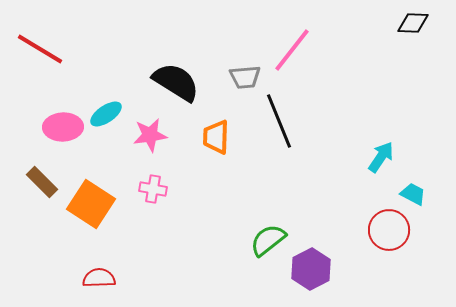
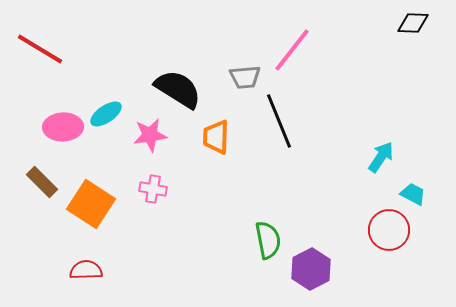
black semicircle: moved 2 px right, 7 px down
green semicircle: rotated 117 degrees clockwise
red semicircle: moved 13 px left, 8 px up
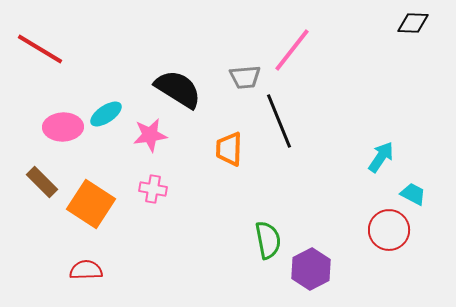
orange trapezoid: moved 13 px right, 12 px down
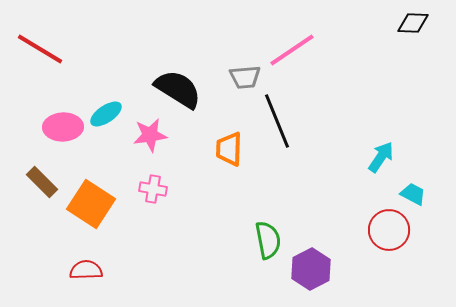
pink line: rotated 18 degrees clockwise
black line: moved 2 px left
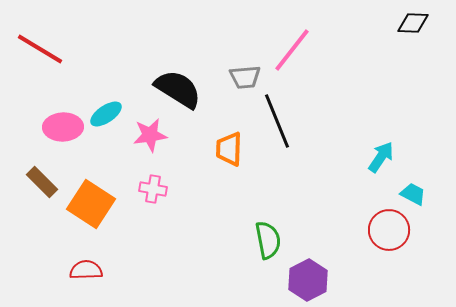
pink line: rotated 18 degrees counterclockwise
purple hexagon: moved 3 px left, 11 px down
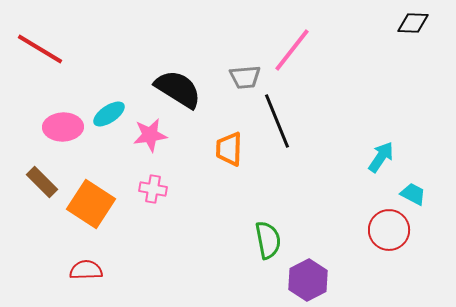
cyan ellipse: moved 3 px right
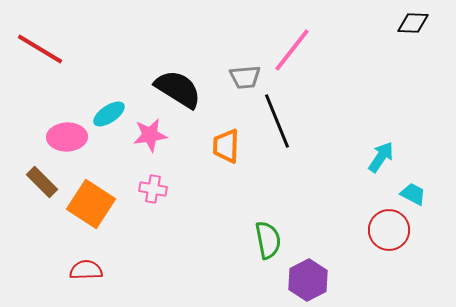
pink ellipse: moved 4 px right, 10 px down
orange trapezoid: moved 3 px left, 3 px up
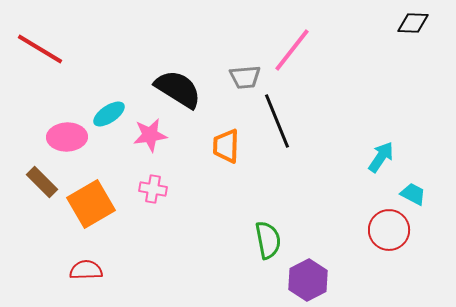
orange square: rotated 27 degrees clockwise
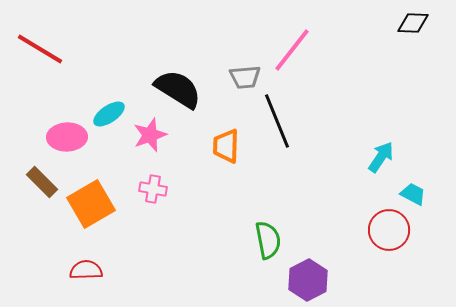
pink star: rotated 12 degrees counterclockwise
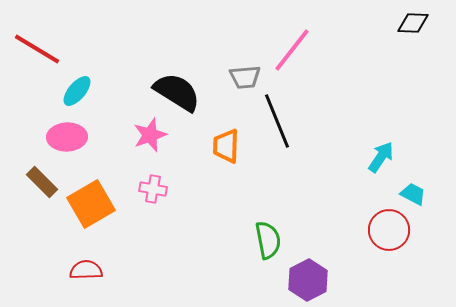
red line: moved 3 px left
black semicircle: moved 1 px left, 3 px down
cyan ellipse: moved 32 px left, 23 px up; rotated 16 degrees counterclockwise
